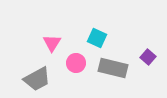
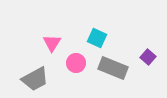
gray rectangle: rotated 8 degrees clockwise
gray trapezoid: moved 2 px left
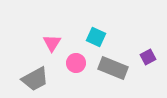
cyan square: moved 1 px left, 1 px up
purple square: rotated 21 degrees clockwise
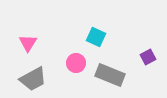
pink triangle: moved 24 px left
gray rectangle: moved 3 px left, 7 px down
gray trapezoid: moved 2 px left
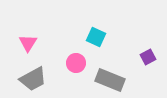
gray rectangle: moved 5 px down
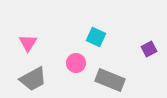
purple square: moved 1 px right, 8 px up
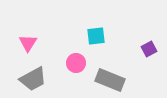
cyan square: moved 1 px up; rotated 30 degrees counterclockwise
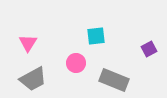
gray rectangle: moved 4 px right
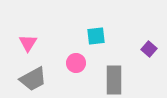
purple square: rotated 21 degrees counterclockwise
gray rectangle: rotated 68 degrees clockwise
